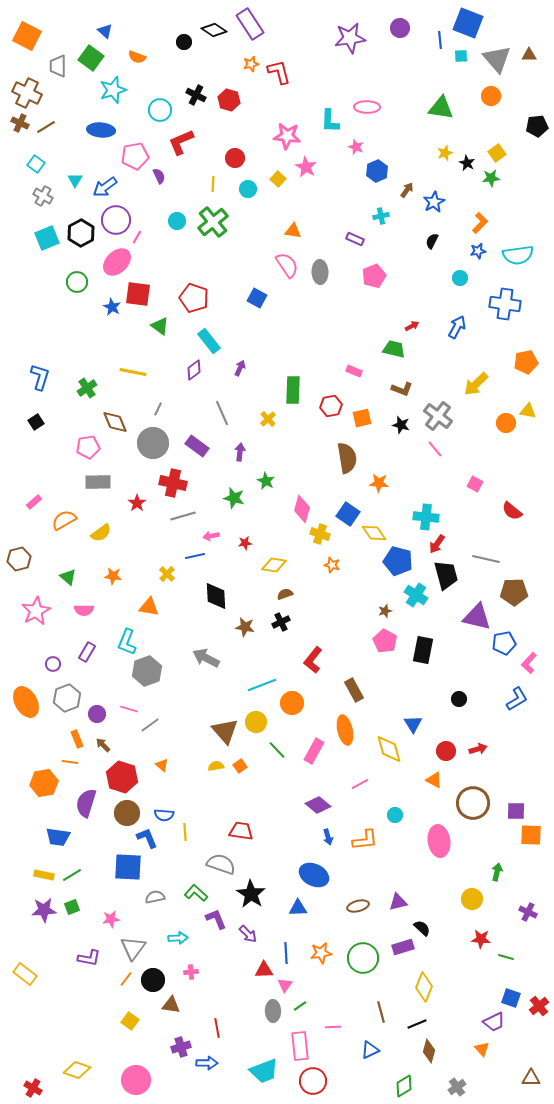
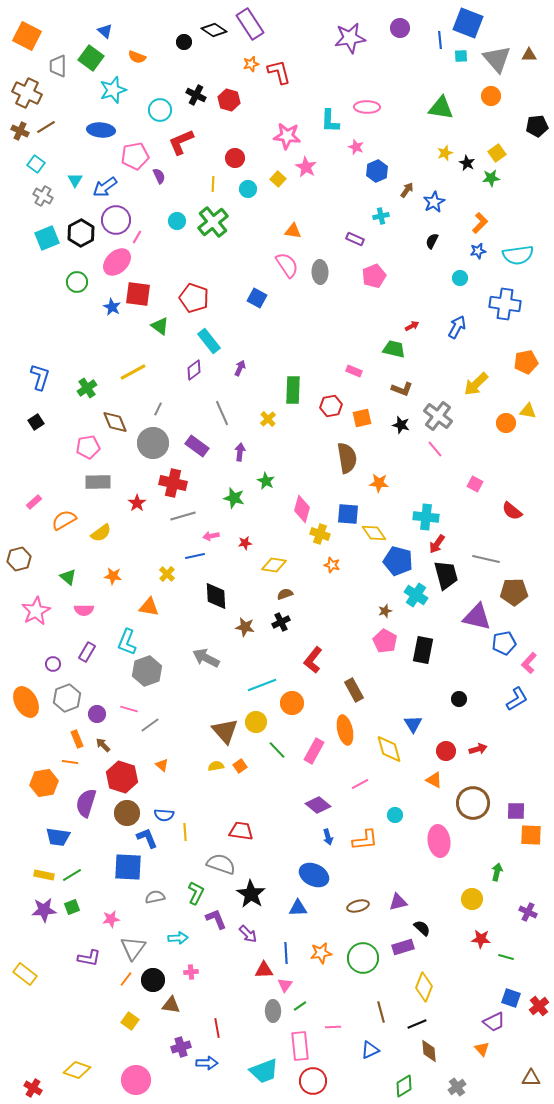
brown cross at (20, 123): moved 8 px down
yellow line at (133, 372): rotated 40 degrees counterclockwise
blue square at (348, 514): rotated 30 degrees counterclockwise
green L-shape at (196, 893): rotated 75 degrees clockwise
brown diamond at (429, 1051): rotated 20 degrees counterclockwise
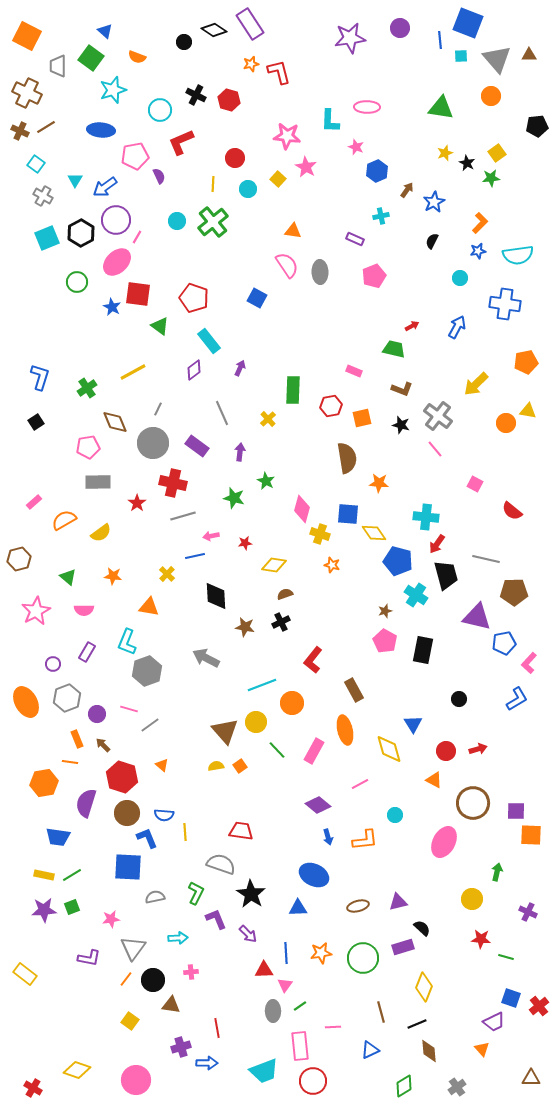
pink ellipse at (439, 841): moved 5 px right, 1 px down; rotated 36 degrees clockwise
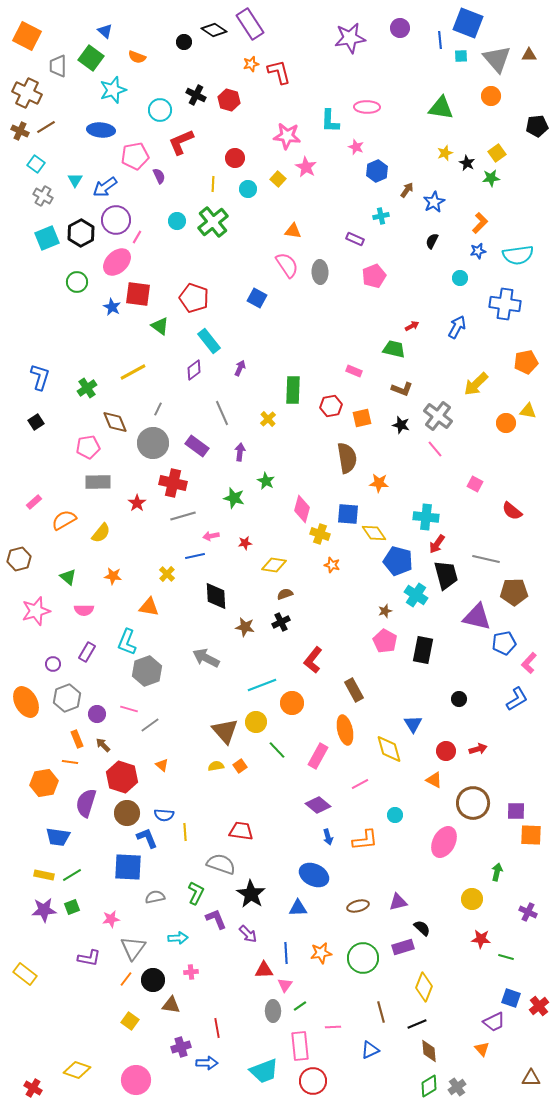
yellow semicircle at (101, 533): rotated 15 degrees counterclockwise
pink star at (36, 611): rotated 12 degrees clockwise
pink rectangle at (314, 751): moved 4 px right, 5 px down
green diamond at (404, 1086): moved 25 px right
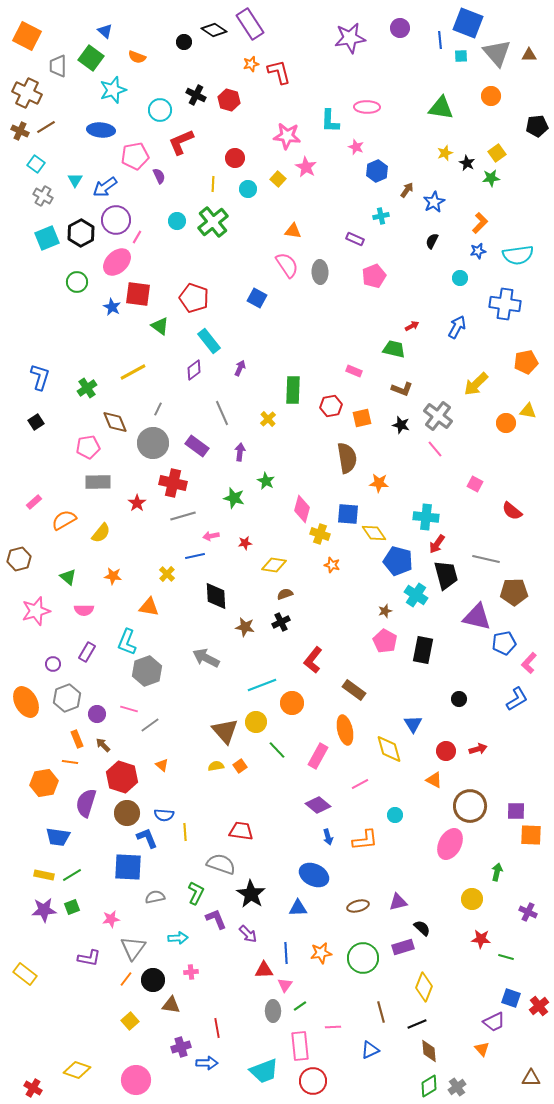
gray triangle at (497, 59): moved 6 px up
brown rectangle at (354, 690): rotated 25 degrees counterclockwise
brown circle at (473, 803): moved 3 px left, 3 px down
pink ellipse at (444, 842): moved 6 px right, 2 px down
yellow square at (130, 1021): rotated 12 degrees clockwise
